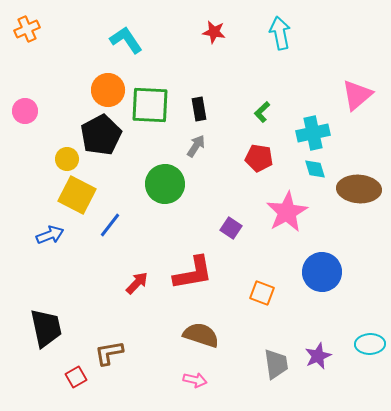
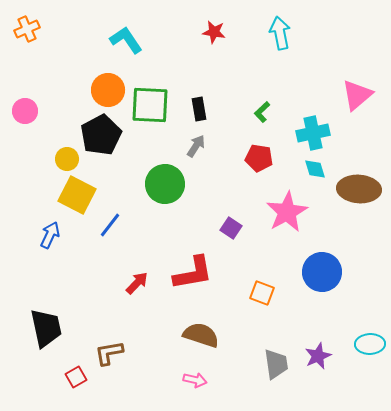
blue arrow: rotated 44 degrees counterclockwise
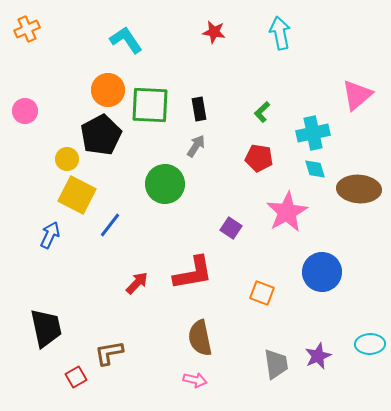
brown semicircle: moved 1 px left, 3 px down; rotated 120 degrees counterclockwise
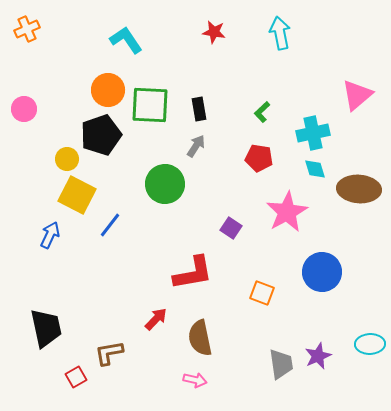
pink circle: moved 1 px left, 2 px up
black pentagon: rotated 9 degrees clockwise
red arrow: moved 19 px right, 36 px down
gray trapezoid: moved 5 px right
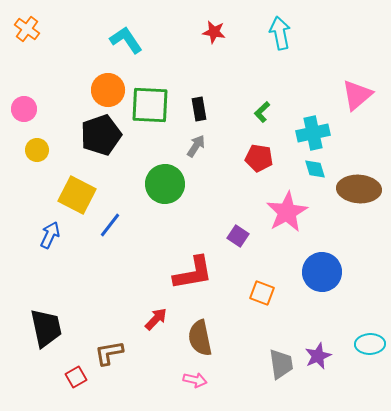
orange cross: rotated 30 degrees counterclockwise
yellow circle: moved 30 px left, 9 px up
purple square: moved 7 px right, 8 px down
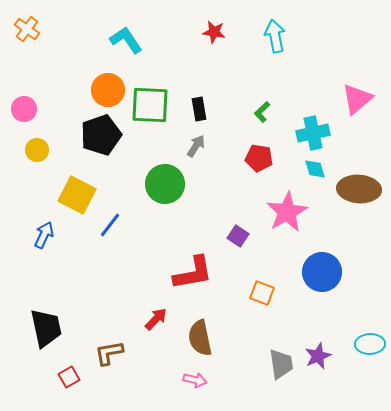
cyan arrow: moved 5 px left, 3 px down
pink triangle: moved 4 px down
blue arrow: moved 6 px left
red square: moved 7 px left
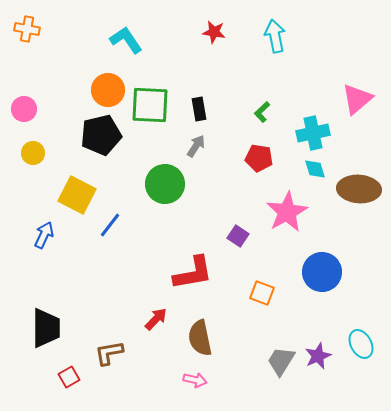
orange cross: rotated 25 degrees counterclockwise
black pentagon: rotated 6 degrees clockwise
yellow circle: moved 4 px left, 3 px down
black trapezoid: rotated 12 degrees clockwise
cyan ellipse: moved 9 px left; rotated 64 degrees clockwise
gray trapezoid: moved 3 px up; rotated 140 degrees counterclockwise
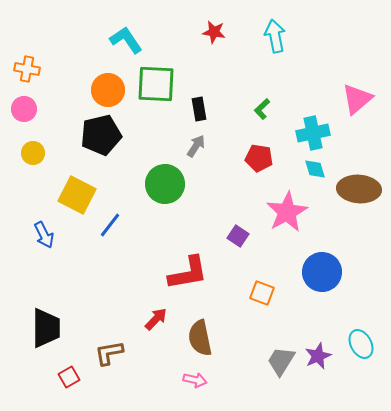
orange cross: moved 40 px down
green square: moved 6 px right, 21 px up
green L-shape: moved 3 px up
blue arrow: rotated 128 degrees clockwise
red L-shape: moved 5 px left
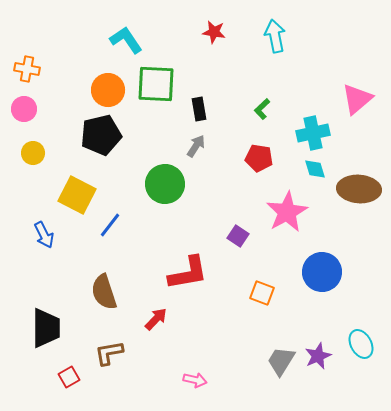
brown semicircle: moved 96 px left, 46 px up; rotated 6 degrees counterclockwise
